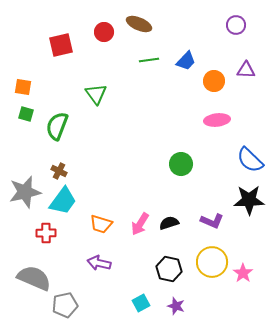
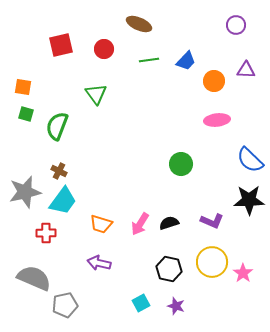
red circle: moved 17 px down
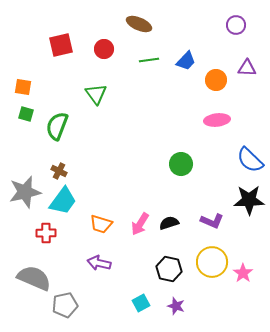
purple triangle: moved 1 px right, 2 px up
orange circle: moved 2 px right, 1 px up
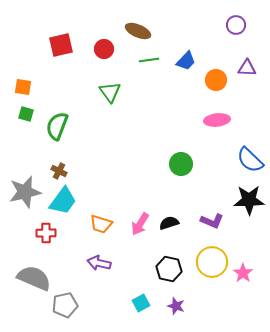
brown ellipse: moved 1 px left, 7 px down
green triangle: moved 14 px right, 2 px up
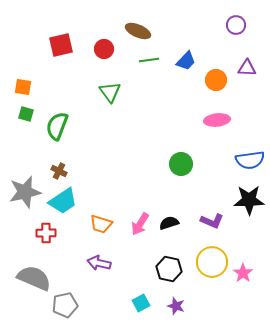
blue semicircle: rotated 52 degrees counterclockwise
cyan trapezoid: rotated 20 degrees clockwise
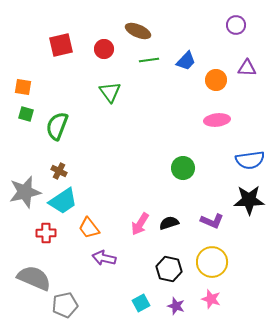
green circle: moved 2 px right, 4 px down
orange trapezoid: moved 12 px left, 4 px down; rotated 35 degrees clockwise
purple arrow: moved 5 px right, 5 px up
pink star: moved 32 px left, 26 px down; rotated 18 degrees counterclockwise
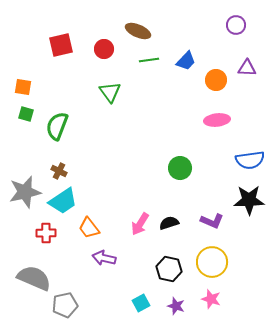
green circle: moved 3 px left
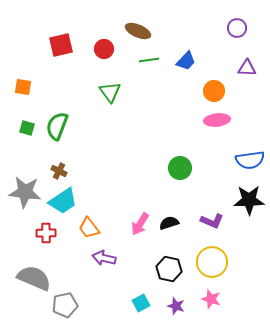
purple circle: moved 1 px right, 3 px down
orange circle: moved 2 px left, 11 px down
green square: moved 1 px right, 14 px down
gray star: rotated 20 degrees clockwise
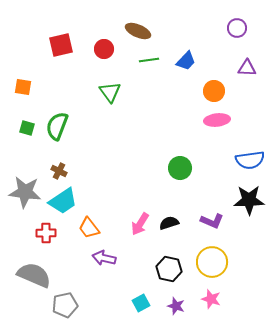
gray semicircle: moved 3 px up
